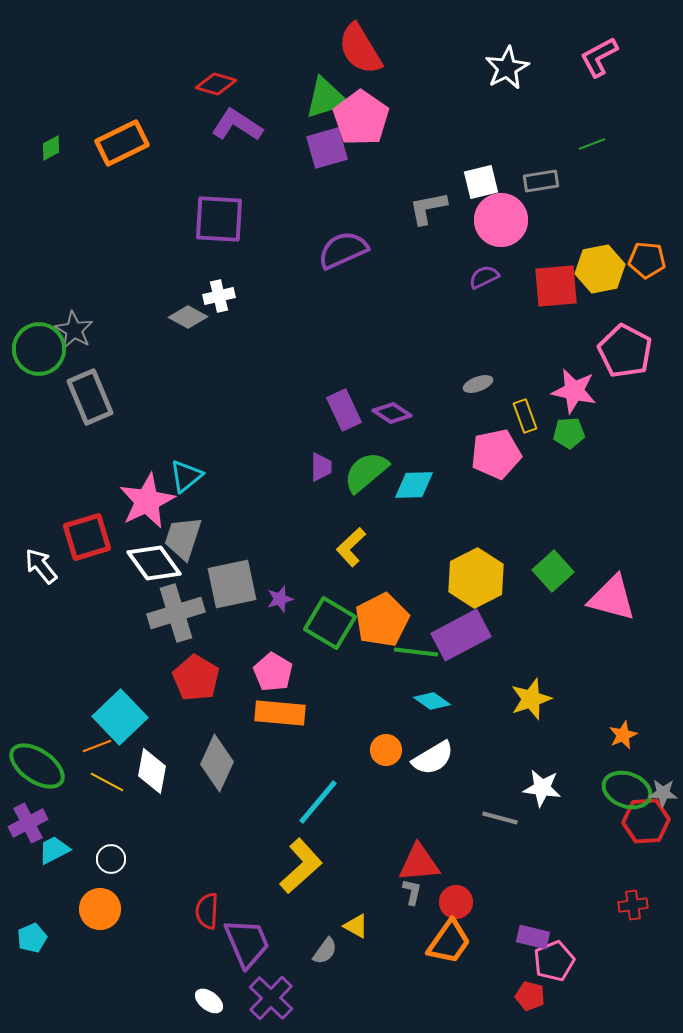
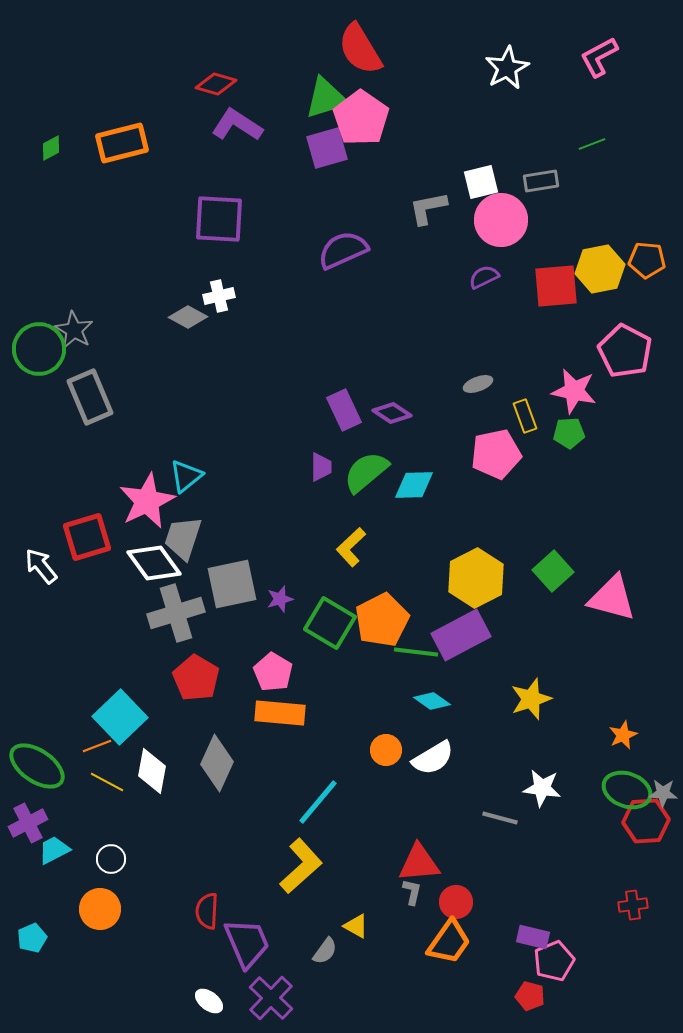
orange rectangle at (122, 143): rotated 12 degrees clockwise
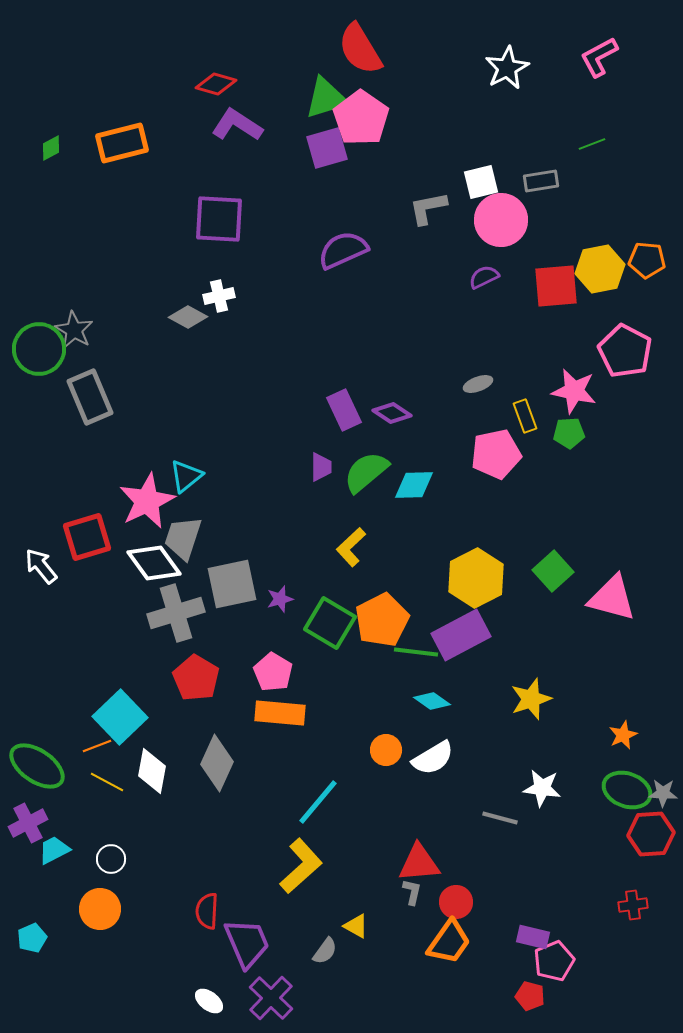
red hexagon at (646, 821): moved 5 px right, 13 px down
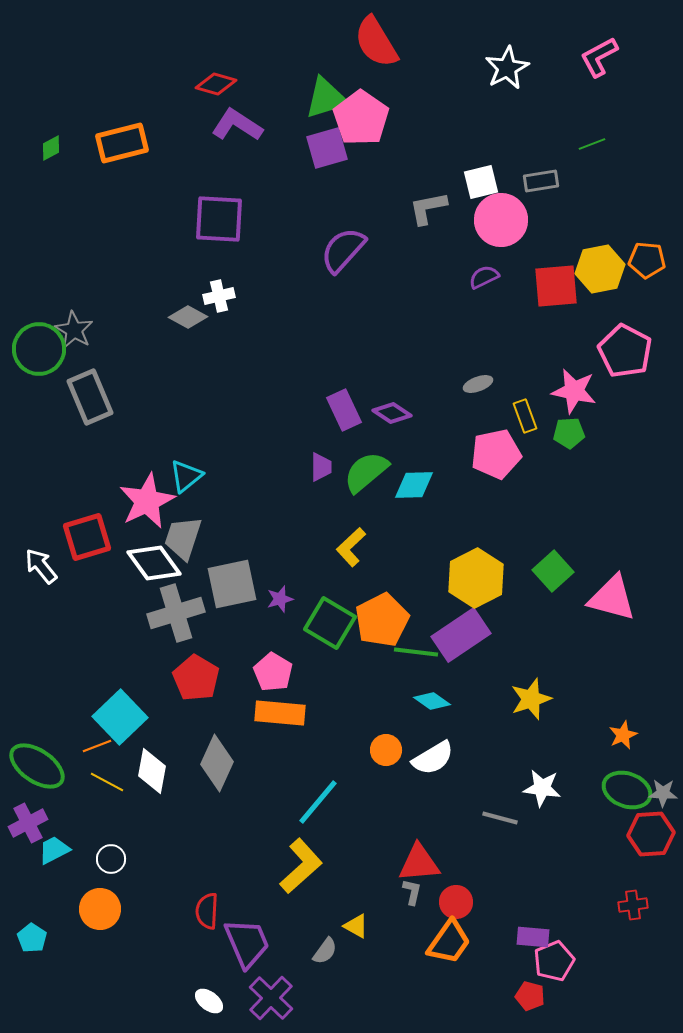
red semicircle at (360, 49): moved 16 px right, 7 px up
purple semicircle at (343, 250): rotated 24 degrees counterclockwise
purple rectangle at (461, 635): rotated 6 degrees counterclockwise
purple rectangle at (533, 937): rotated 8 degrees counterclockwise
cyan pentagon at (32, 938): rotated 16 degrees counterclockwise
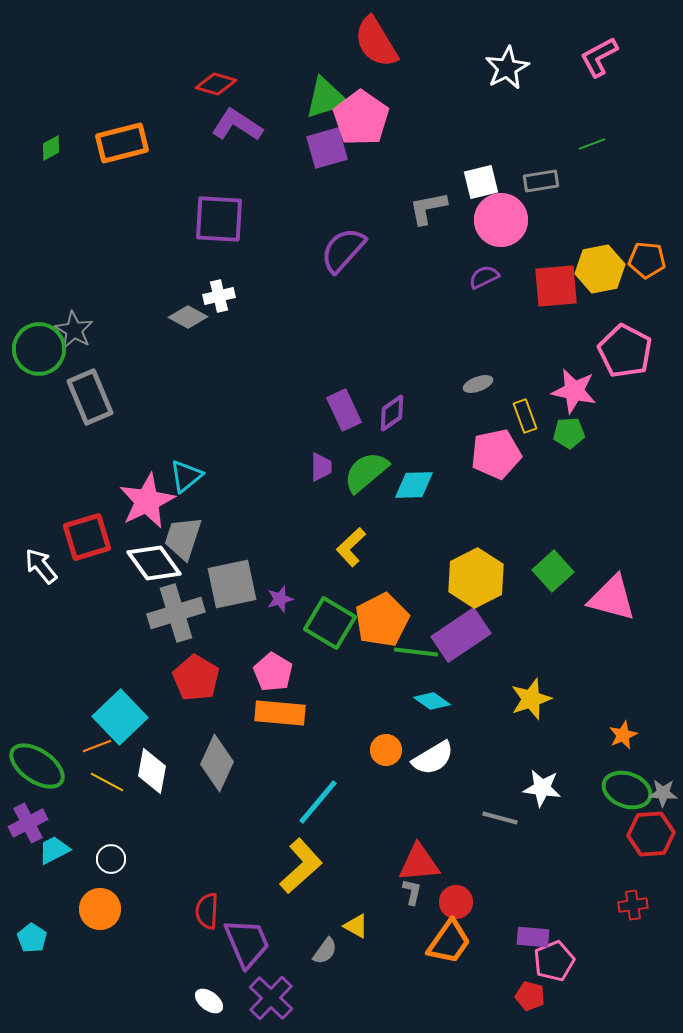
purple diamond at (392, 413): rotated 69 degrees counterclockwise
